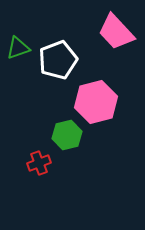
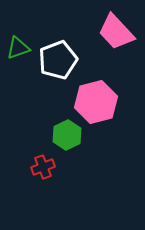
green hexagon: rotated 12 degrees counterclockwise
red cross: moved 4 px right, 4 px down
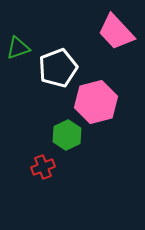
white pentagon: moved 8 px down
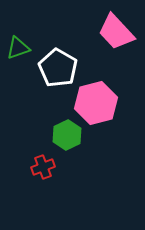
white pentagon: rotated 21 degrees counterclockwise
pink hexagon: moved 1 px down
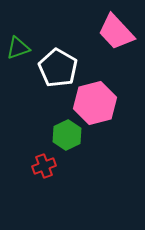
pink hexagon: moved 1 px left
red cross: moved 1 px right, 1 px up
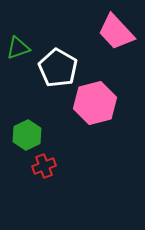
green hexagon: moved 40 px left
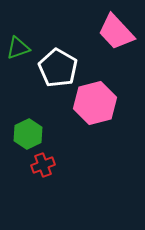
green hexagon: moved 1 px right, 1 px up
red cross: moved 1 px left, 1 px up
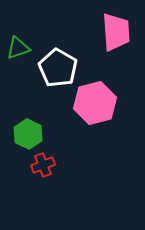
pink trapezoid: rotated 141 degrees counterclockwise
green hexagon: rotated 8 degrees counterclockwise
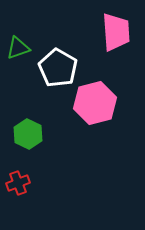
red cross: moved 25 px left, 18 px down
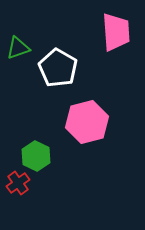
pink hexagon: moved 8 px left, 19 px down
green hexagon: moved 8 px right, 22 px down
red cross: rotated 15 degrees counterclockwise
